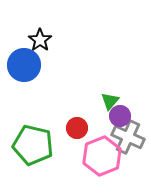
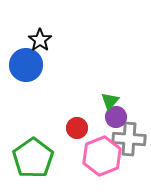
blue circle: moved 2 px right
purple circle: moved 4 px left, 1 px down
gray cross: moved 1 px right, 2 px down; rotated 20 degrees counterclockwise
green pentagon: moved 13 px down; rotated 24 degrees clockwise
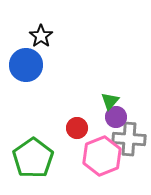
black star: moved 1 px right, 4 px up
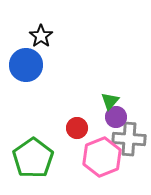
pink hexagon: moved 1 px down
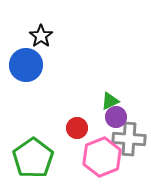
green triangle: rotated 24 degrees clockwise
